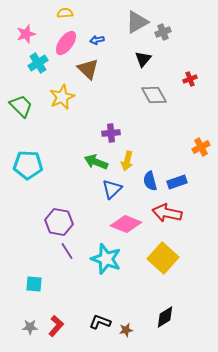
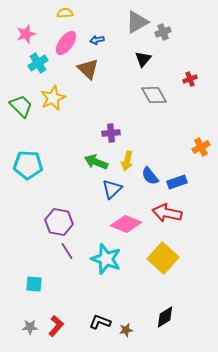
yellow star: moved 9 px left, 1 px down
blue semicircle: moved 5 px up; rotated 24 degrees counterclockwise
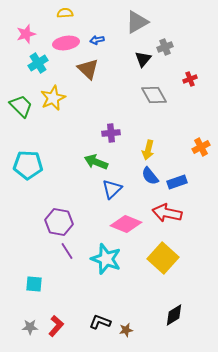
gray cross: moved 2 px right, 15 px down
pink ellipse: rotated 45 degrees clockwise
yellow arrow: moved 21 px right, 11 px up
black diamond: moved 9 px right, 2 px up
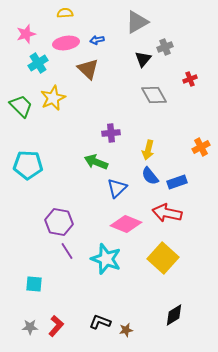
blue triangle: moved 5 px right, 1 px up
